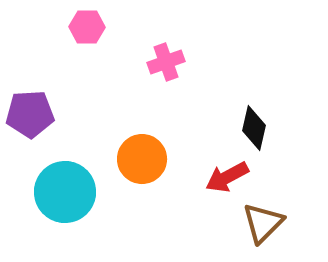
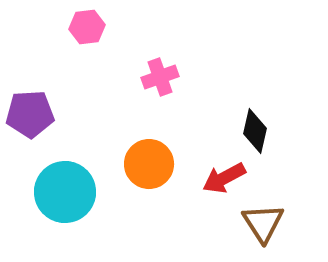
pink hexagon: rotated 8 degrees counterclockwise
pink cross: moved 6 px left, 15 px down
black diamond: moved 1 px right, 3 px down
orange circle: moved 7 px right, 5 px down
red arrow: moved 3 px left, 1 px down
brown triangle: rotated 18 degrees counterclockwise
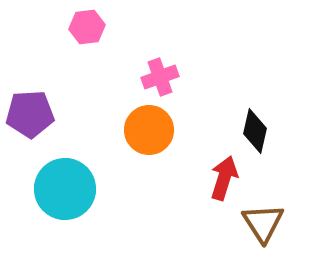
orange circle: moved 34 px up
red arrow: rotated 135 degrees clockwise
cyan circle: moved 3 px up
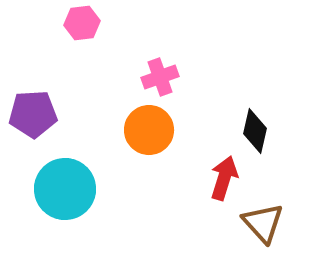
pink hexagon: moved 5 px left, 4 px up
purple pentagon: moved 3 px right
brown triangle: rotated 9 degrees counterclockwise
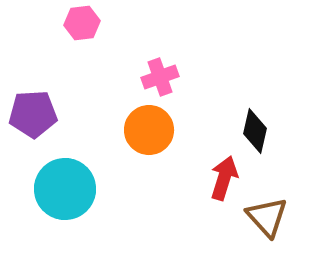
brown triangle: moved 4 px right, 6 px up
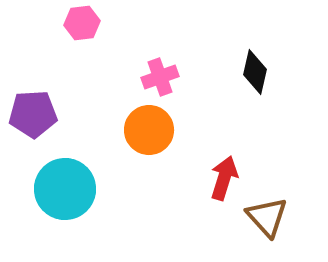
black diamond: moved 59 px up
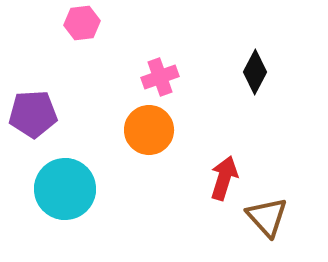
black diamond: rotated 15 degrees clockwise
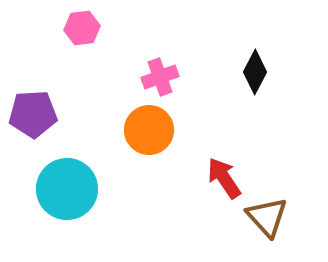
pink hexagon: moved 5 px down
red arrow: rotated 51 degrees counterclockwise
cyan circle: moved 2 px right
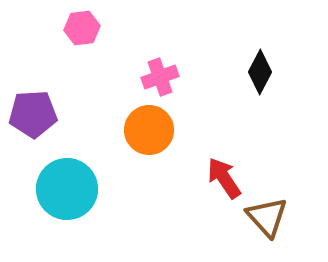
black diamond: moved 5 px right
